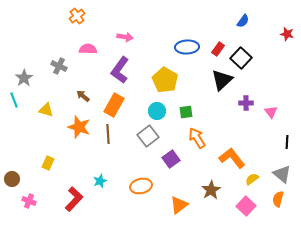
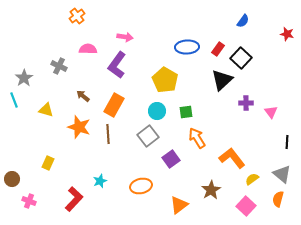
purple L-shape: moved 3 px left, 5 px up
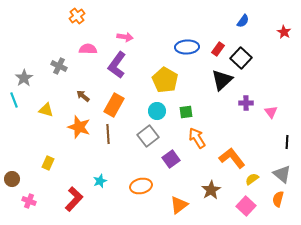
red star: moved 3 px left, 2 px up; rotated 16 degrees clockwise
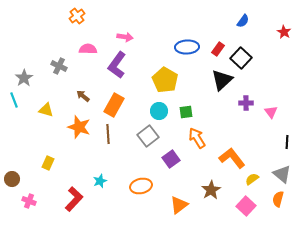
cyan circle: moved 2 px right
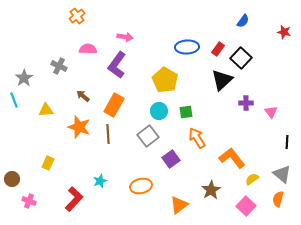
red star: rotated 16 degrees counterclockwise
yellow triangle: rotated 21 degrees counterclockwise
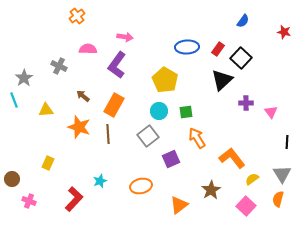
purple square: rotated 12 degrees clockwise
gray triangle: rotated 18 degrees clockwise
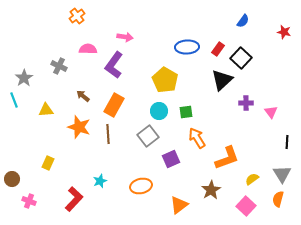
purple L-shape: moved 3 px left
orange L-shape: moved 5 px left; rotated 108 degrees clockwise
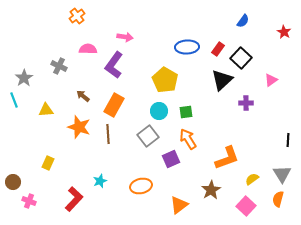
red star: rotated 16 degrees clockwise
pink triangle: moved 32 px up; rotated 32 degrees clockwise
orange arrow: moved 9 px left, 1 px down
black line: moved 1 px right, 2 px up
brown circle: moved 1 px right, 3 px down
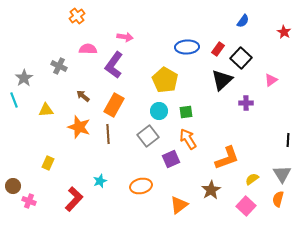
brown circle: moved 4 px down
